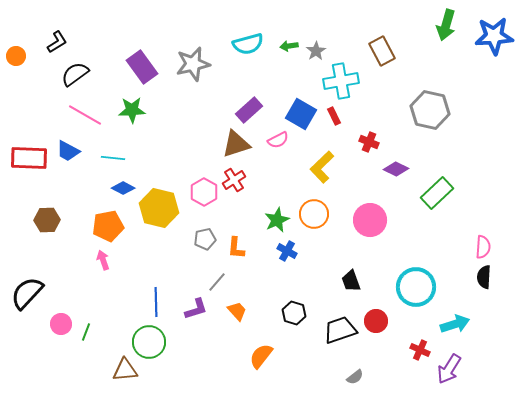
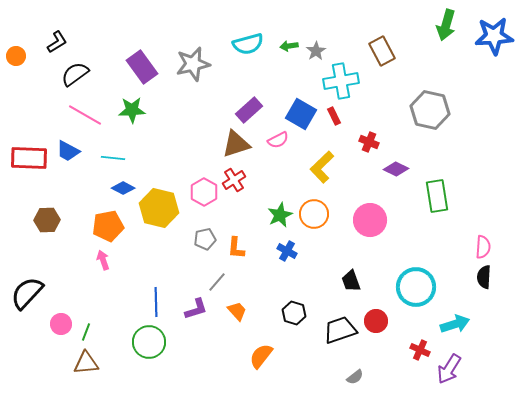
green rectangle at (437, 193): moved 3 px down; rotated 56 degrees counterclockwise
green star at (277, 220): moved 3 px right, 5 px up
brown triangle at (125, 370): moved 39 px left, 7 px up
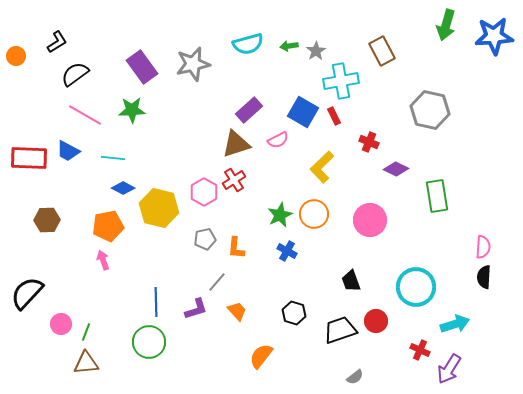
blue square at (301, 114): moved 2 px right, 2 px up
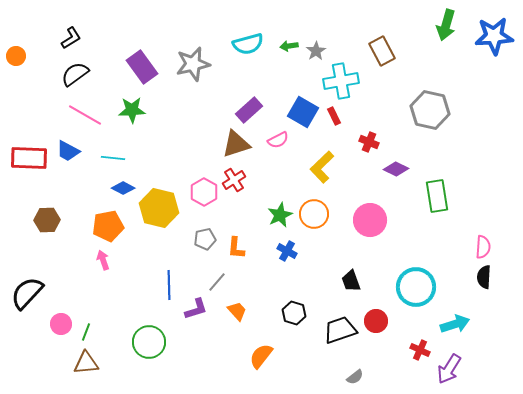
black L-shape at (57, 42): moved 14 px right, 4 px up
blue line at (156, 302): moved 13 px right, 17 px up
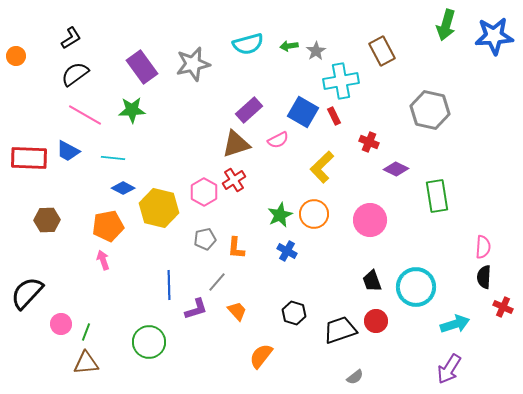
black trapezoid at (351, 281): moved 21 px right
red cross at (420, 350): moved 83 px right, 43 px up
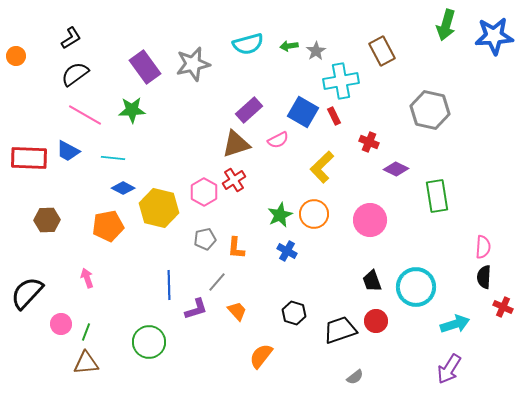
purple rectangle at (142, 67): moved 3 px right
pink arrow at (103, 260): moved 16 px left, 18 px down
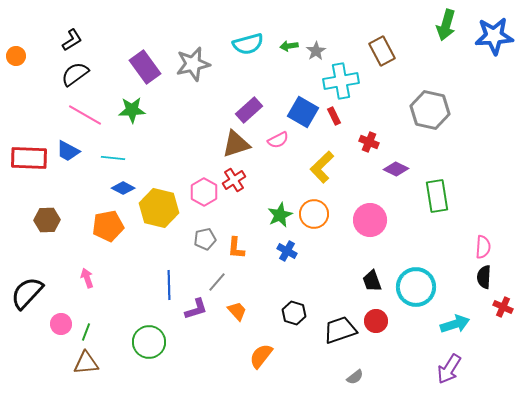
black L-shape at (71, 38): moved 1 px right, 2 px down
